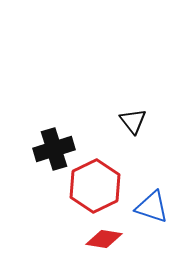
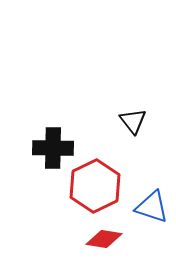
black cross: moved 1 px left, 1 px up; rotated 18 degrees clockwise
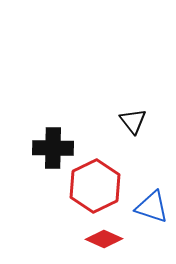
red diamond: rotated 15 degrees clockwise
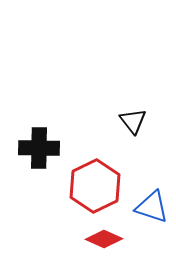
black cross: moved 14 px left
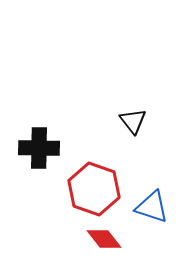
red hexagon: moved 1 px left, 3 px down; rotated 15 degrees counterclockwise
red diamond: rotated 27 degrees clockwise
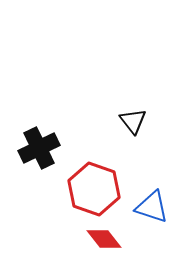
black cross: rotated 27 degrees counterclockwise
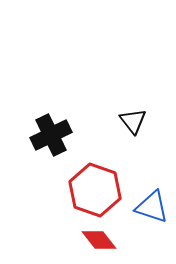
black cross: moved 12 px right, 13 px up
red hexagon: moved 1 px right, 1 px down
red diamond: moved 5 px left, 1 px down
